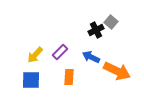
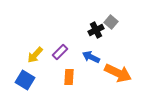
orange arrow: moved 1 px right, 2 px down
blue square: moved 6 px left; rotated 30 degrees clockwise
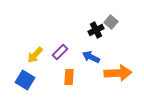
orange arrow: rotated 28 degrees counterclockwise
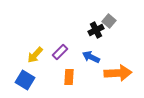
gray square: moved 2 px left, 1 px up
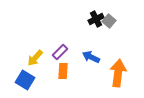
black cross: moved 11 px up
yellow arrow: moved 3 px down
orange arrow: rotated 80 degrees counterclockwise
orange rectangle: moved 6 px left, 6 px up
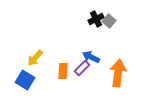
purple rectangle: moved 22 px right, 16 px down
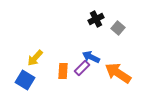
gray square: moved 9 px right, 7 px down
orange arrow: rotated 64 degrees counterclockwise
